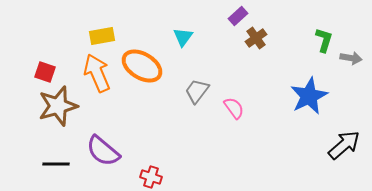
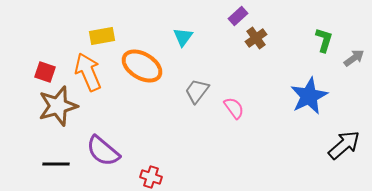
gray arrow: moved 3 px right; rotated 45 degrees counterclockwise
orange arrow: moved 9 px left, 1 px up
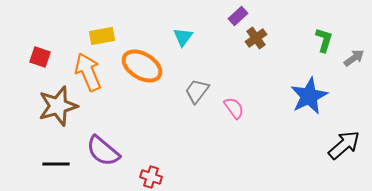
red square: moved 5 px left, 15 px up
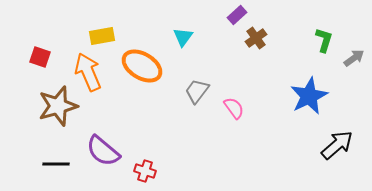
purple rectangle: moved 1 px left, 1 px up
black arrow: moved 7 px left
red cross: moved 6 px left, 6 px up
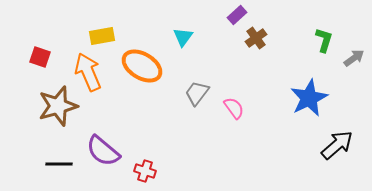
gray trapezoid: moved 2 px down
blue star: moved 2 px down
black line: moved 3 px right
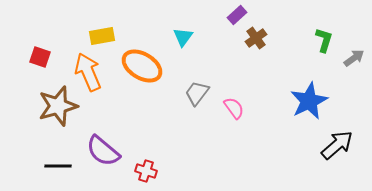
blue star: moved 3 px down
black line: moved 1 px left, 2 px down
red cross: moved 1 px right
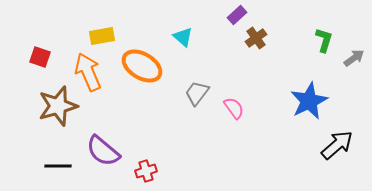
cyan triangle: rotated 25 degrees counterclockwise
red cross: rotated 35 degrees counterclockwise
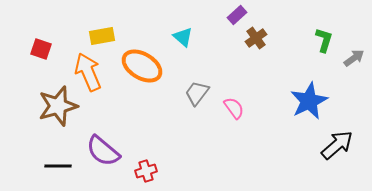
red square: moved 1 px right, 8 px up
